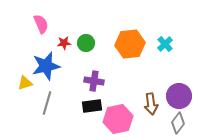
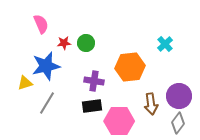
orange hexagon: moved 23 px down
gray line: rotated 15 degrees clockwise
pink hexagon: moved 1 px right, 2 px down; rotated 12 degrees clockwise
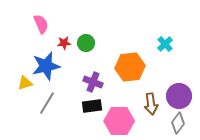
purple cross: moved 1 px left, 1 px down; rotated 12 degrees clockwise
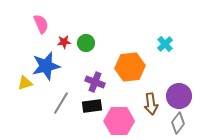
red star: moved 1 px up
purple cross: moved 2 px right
gray line: moved 14 px right
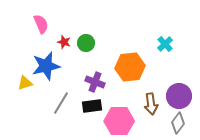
red star: rotated 24 degrees clockwise
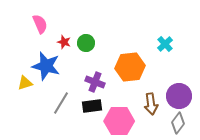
pink semicircle: moved 1 px left
blue star: rotated 28 degrees clockwise
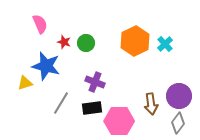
orange hexagon: moved 5 px right, 26 px up; rotated 20 degrees counterclockwise
black rectangle: moved 2 px down
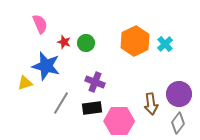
purple circle: moved 2 px up
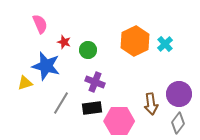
green circle: moved 2 px right, 7 px down
